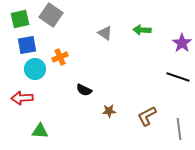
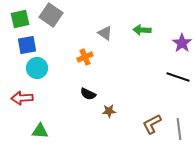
orange cross: moved 25 px right
cyan circle: moved 2 px right, 1 px up
black semicircle: moved 4 px right, 4 px down
brown L-shape: moved 5 px right, 8 px down
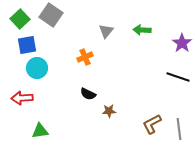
green square: rotated 30 degrees counterclockwise
gray triangle: moved 1 px right, 2 px up; rotated 35 degrees clockwise
green triangle: rotated 12 degrees counterclockwise
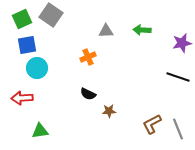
green square: moved 2 px right; rotated 18 degrees clockwise
gray triangle: rotated 49 degrees clockwise
purple star: rotated 24 degrees clockwise
orange cross: moved 3 px right
gray line: moved 1 px left; rotated 15 degrees counterclockwise
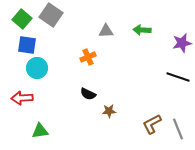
green square: rotated 24 degrees counterclockwise
blue square: rotated 18 degrees clockwise
